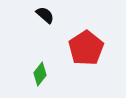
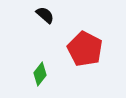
red pentagon: moved 1 px left, 1 px down; rotated 12 degrees counterclockwise
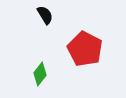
black semicircle: rotated 18 degrees clockwise
